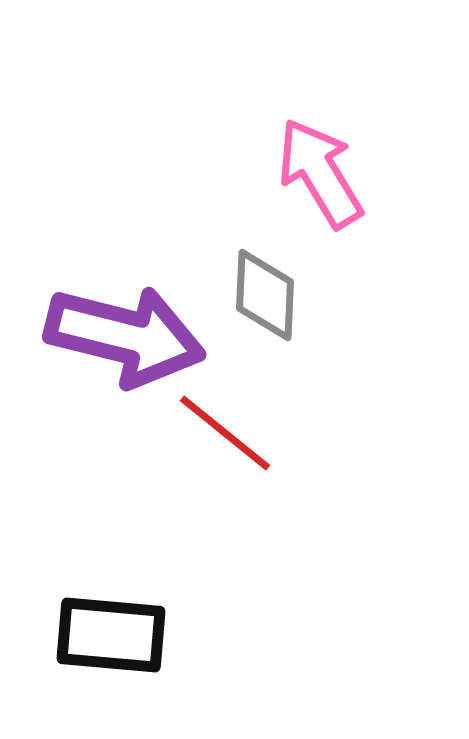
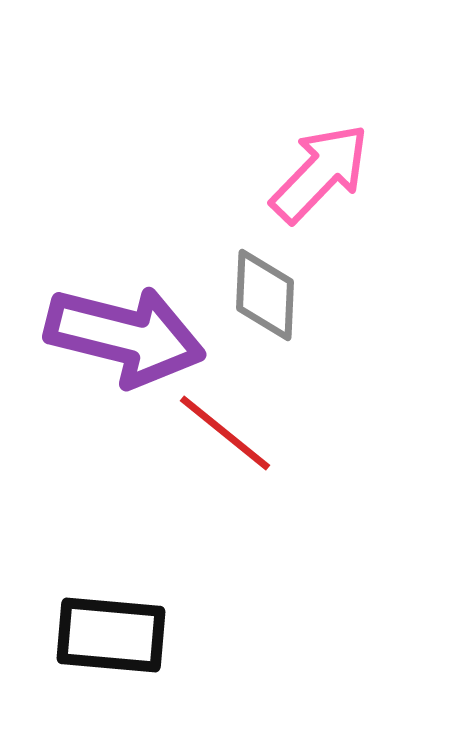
pink arrow: rotated 75 degrees clockwise
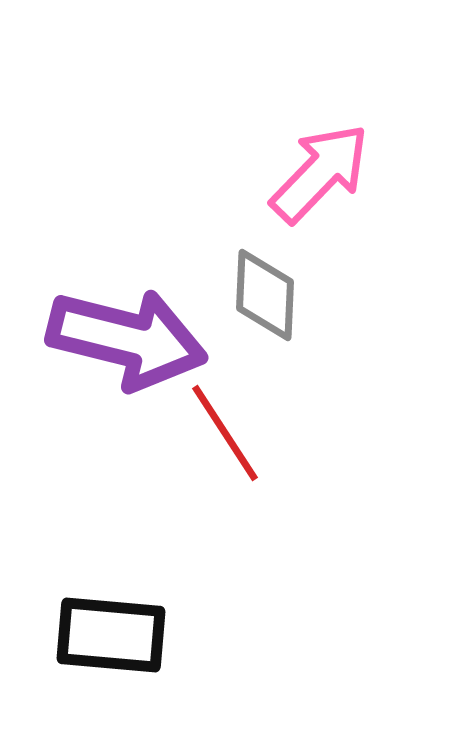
purple arrow: moved 2 px right, 3 px down
red line: rotated 18 degrees clockwise
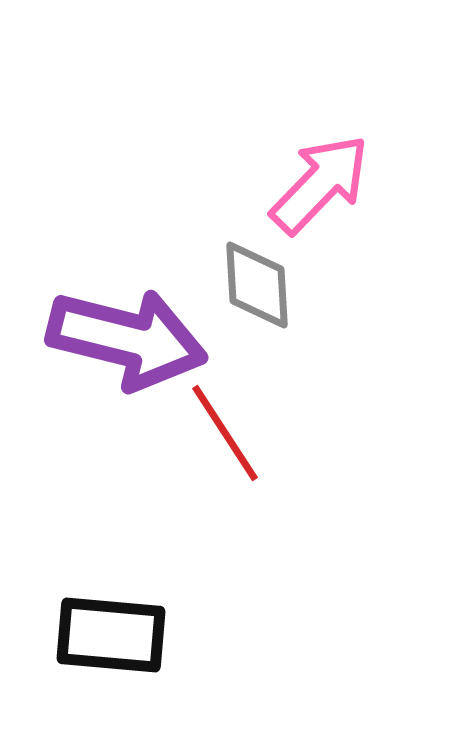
pink arrow: moved 11 px down
gray diamond: moved 8 px left, 10 px up; rotated 6 degrees counterclockwise
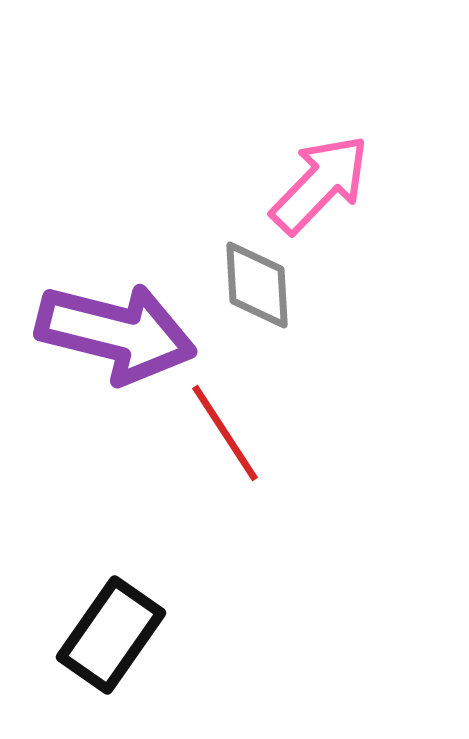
purple arrow: moved 11 px left, 6 px up
black rectangle: rotated 60 degrees counterclockwise
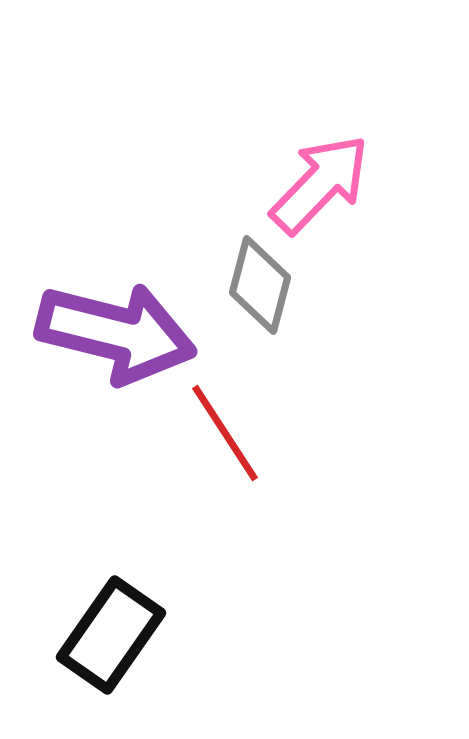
gray diamond: moved 3 px right; rotated 18 degrees clockwise
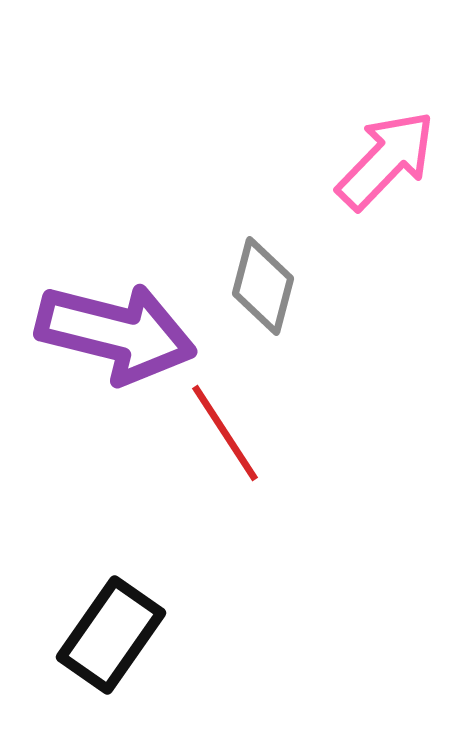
pink arrow: moved 66 px right, 24 px up
gray diamond: moved 3 px right, 1 px down
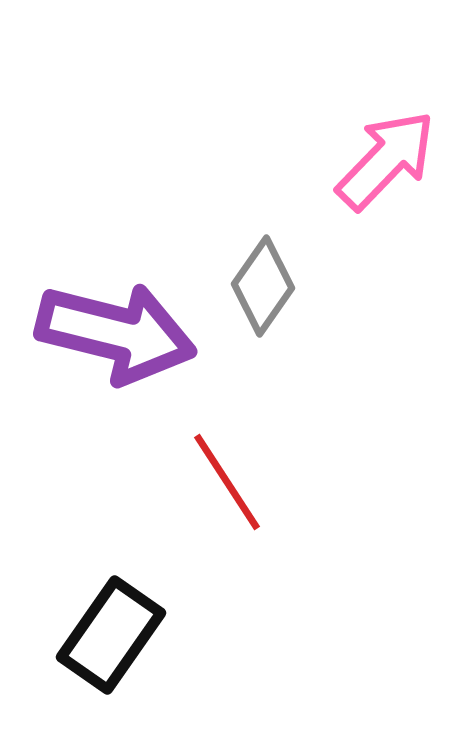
gray diamond: rotated 20 degrees clockwise
red line: moved 2 px right, 49 px down
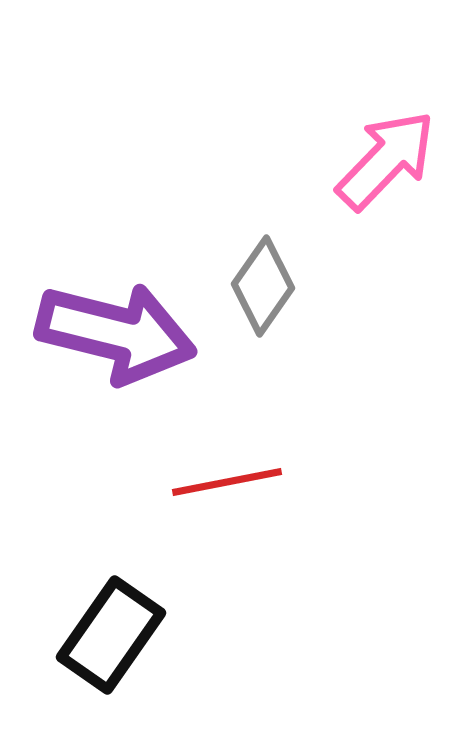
red line: rotated 68 degrees counterclockwise
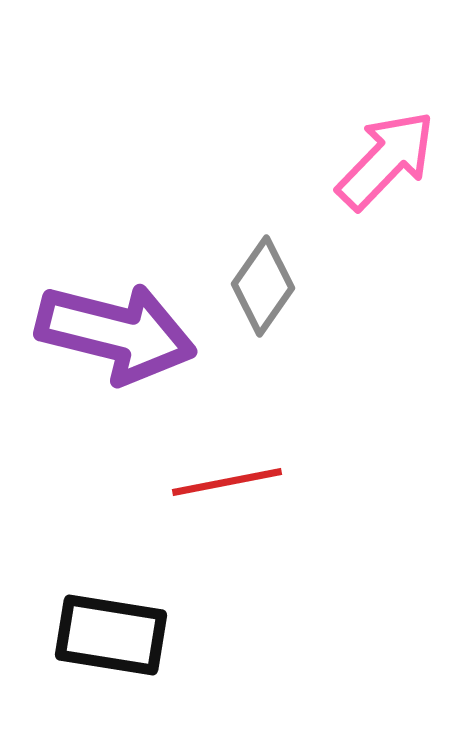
black rectangle: rotated 64 degrees clockwise
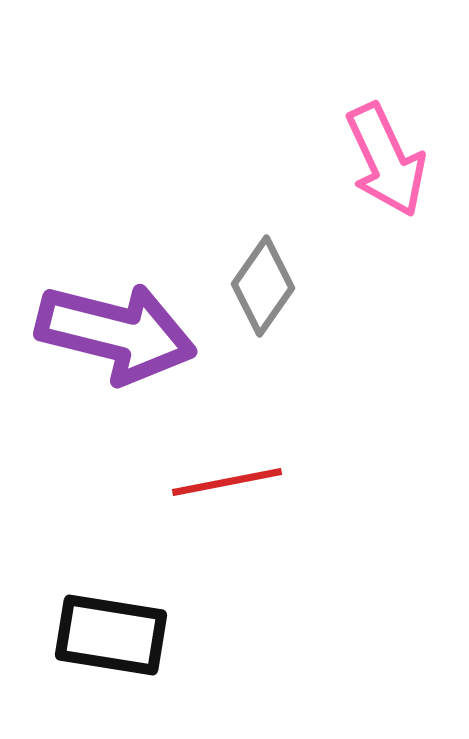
pink arrow: rotated 111 degrees clockwise
